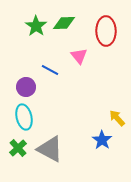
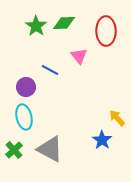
green cross: moved 4 px left, 2 px down
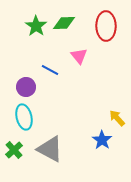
red ellipse: moved 5 px up
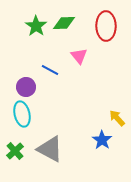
cyan ellipse: moved 2 px left, 3 px up
green cross: moved 1 px right, 1 px down
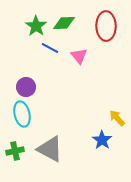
blue line: moved 22 px up
green cross: rotated 30 degrees clockwise
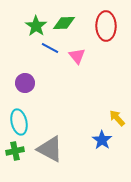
pink triangle: moved 2 px left
purple circle: moved 1 px left, 4 px up
cyan ellipse: moved 3 px left, 8 px down
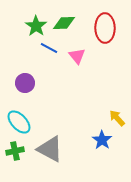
red ellipse: moved 1 px left, 2 px down
blue line: moved 1 px left
cyan ellipse: rotated 30 degrees counterclockwise
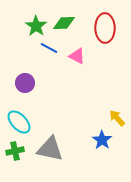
pink triangle: rotated 24 degrees counterclockwise
gray triangle: rotated 16 degrees counterclockwise
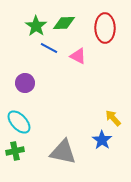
pink triangle: moved 1 px right
yellow arrow: moved 4 px left
gray triangle: moved 13 px right, 3 px down
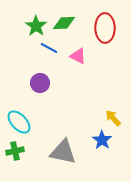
purple circle: moved 15 px right
